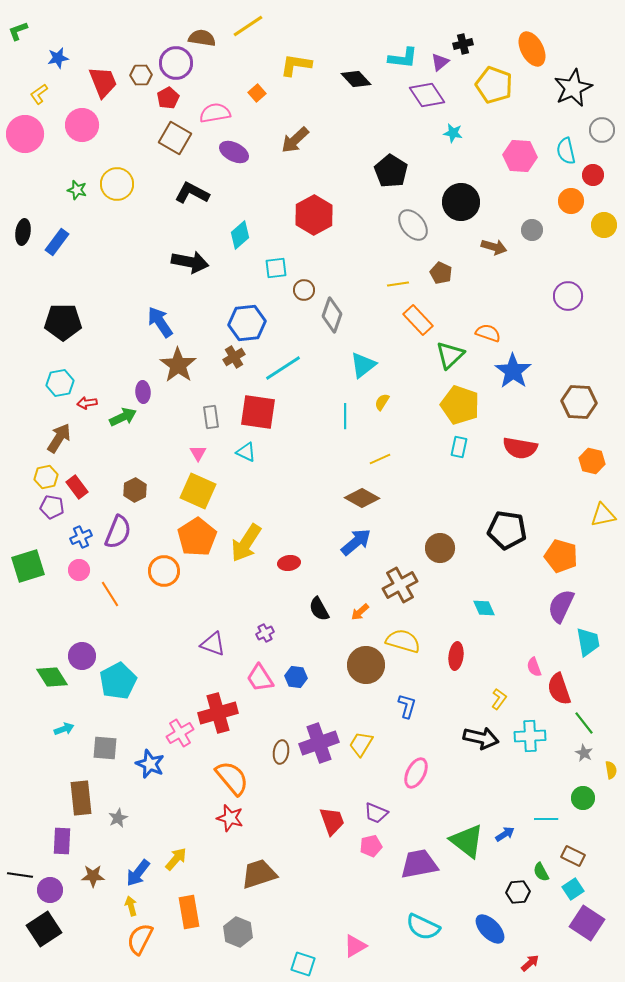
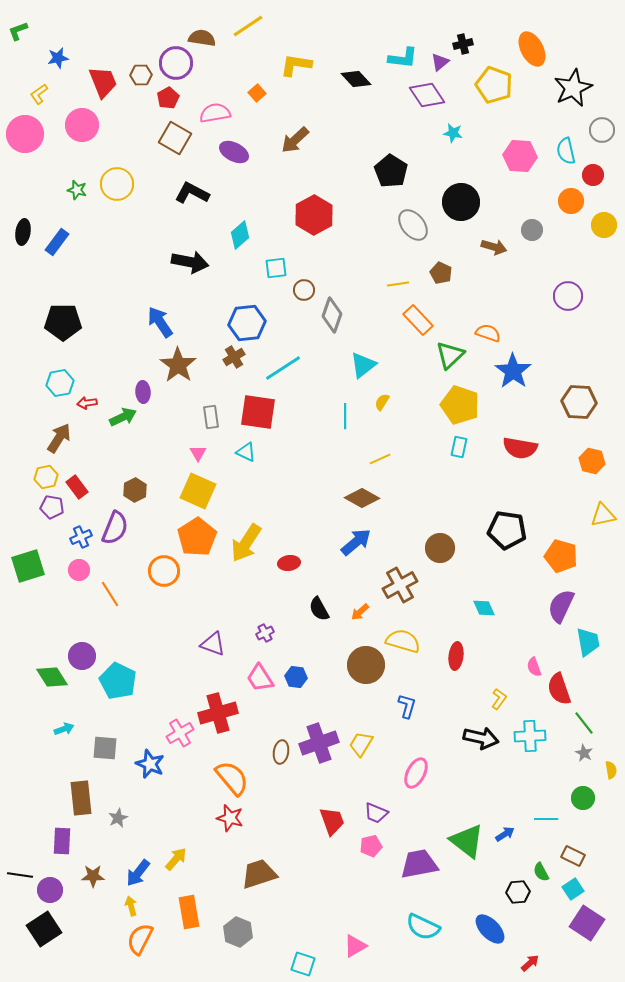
purple semicircle at (118, 532): moved 3 px left, 4 px up
cyan pentagon at (118, 681): rotated 18 degrees counterclockwise
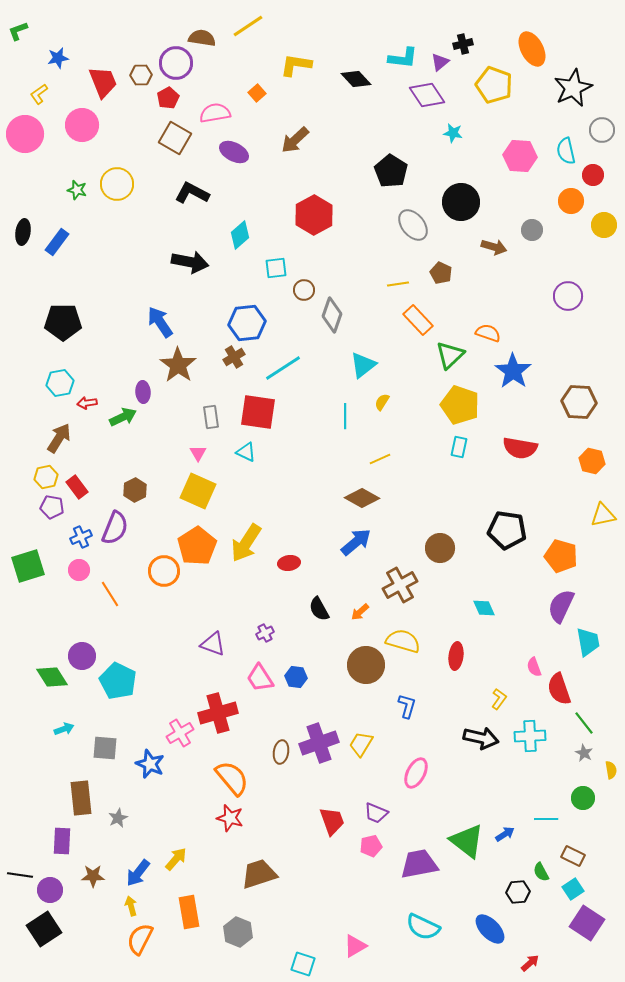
orange pentagon at (197, 537): moved 9 px down
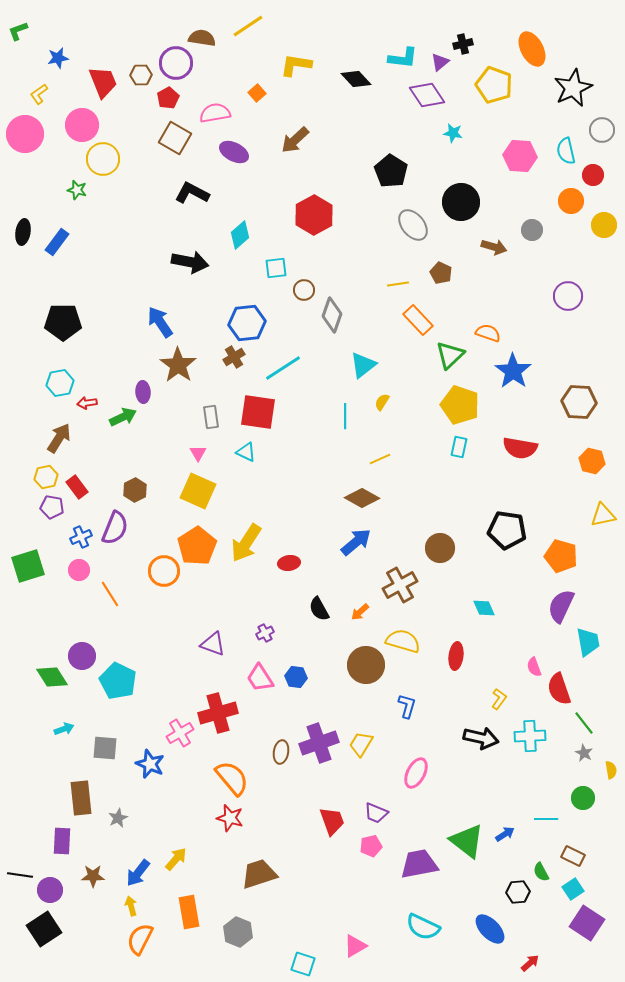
yellow circle at (117, 184): moved 14 px left, 25 px up
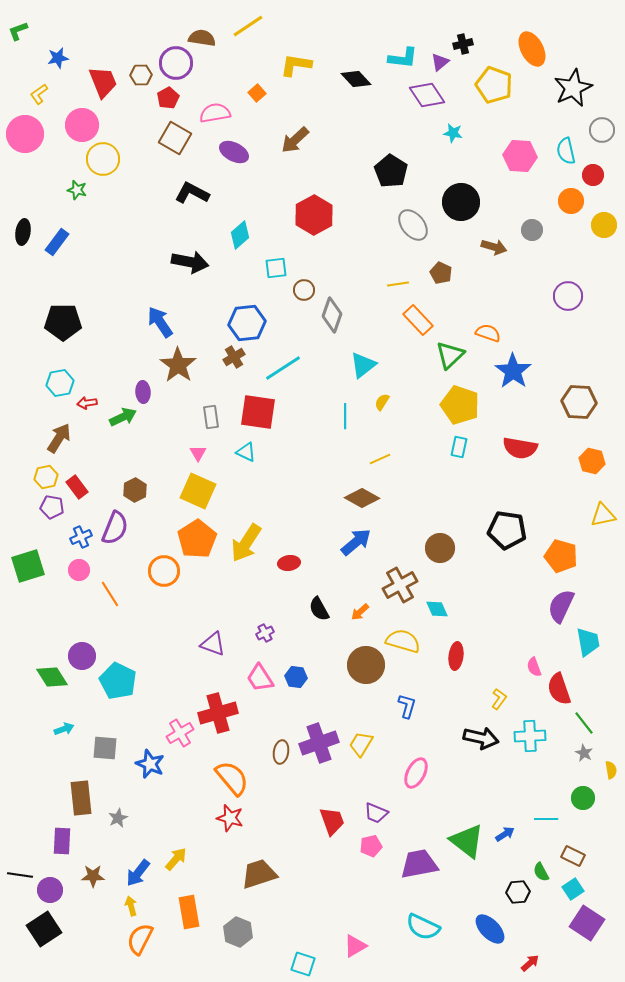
orange pentagon at (197, 546): moved 7 px up
cyan diamond at (484, 608): moved 47 px left, 1 px down
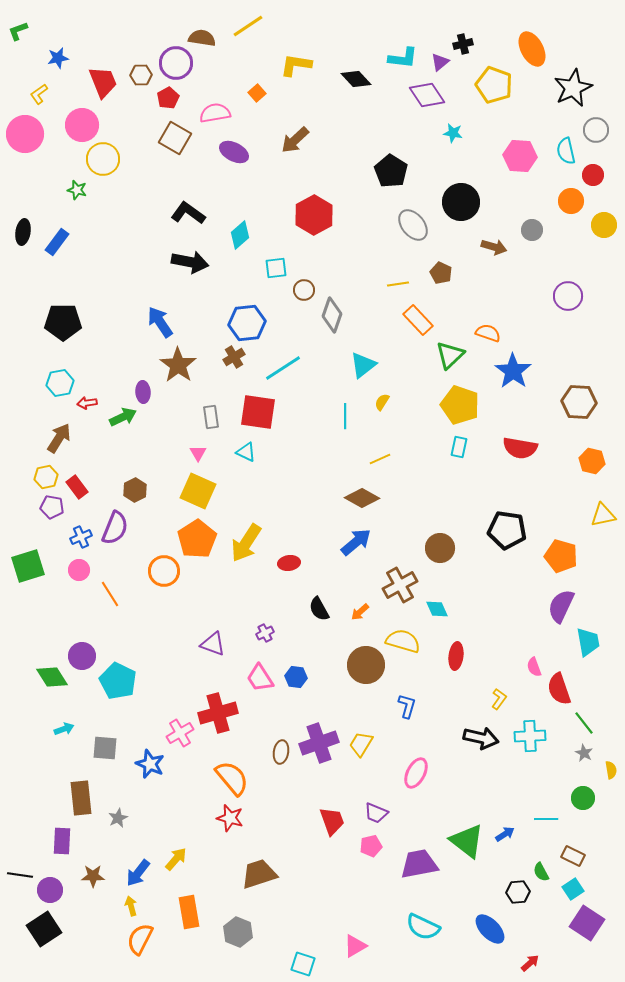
gray circle at (602, 130): moved 6 px left
black L-shape at (192, 193): moved 4 px left, 20 px down; rotated 8 degrees clockwise
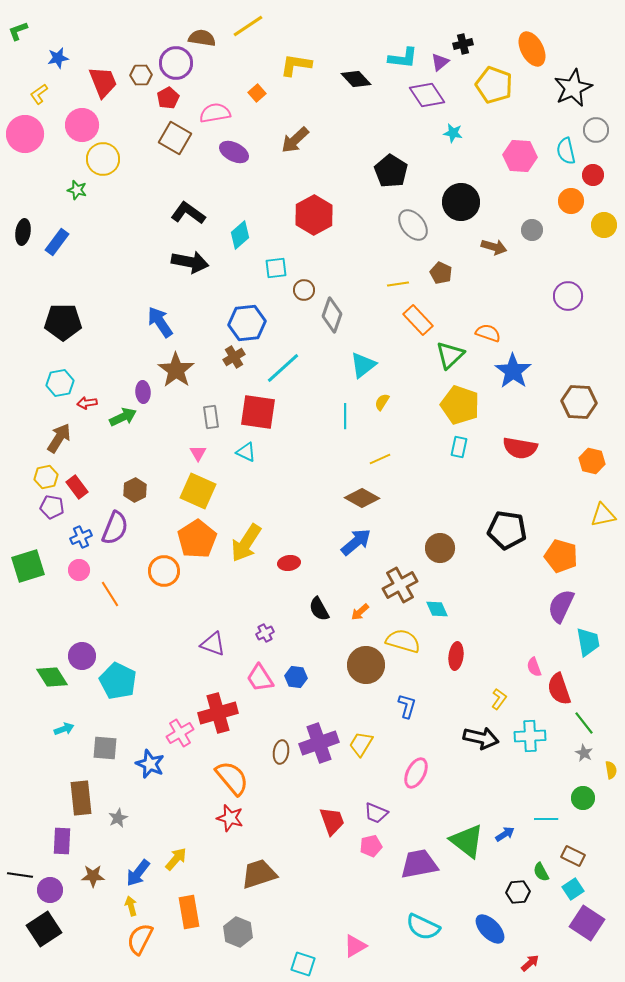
brown star at (178, 365): moved 2 px left, 5 px down
cyan line at (283, 368): rotated 9 degrees counterclockwise
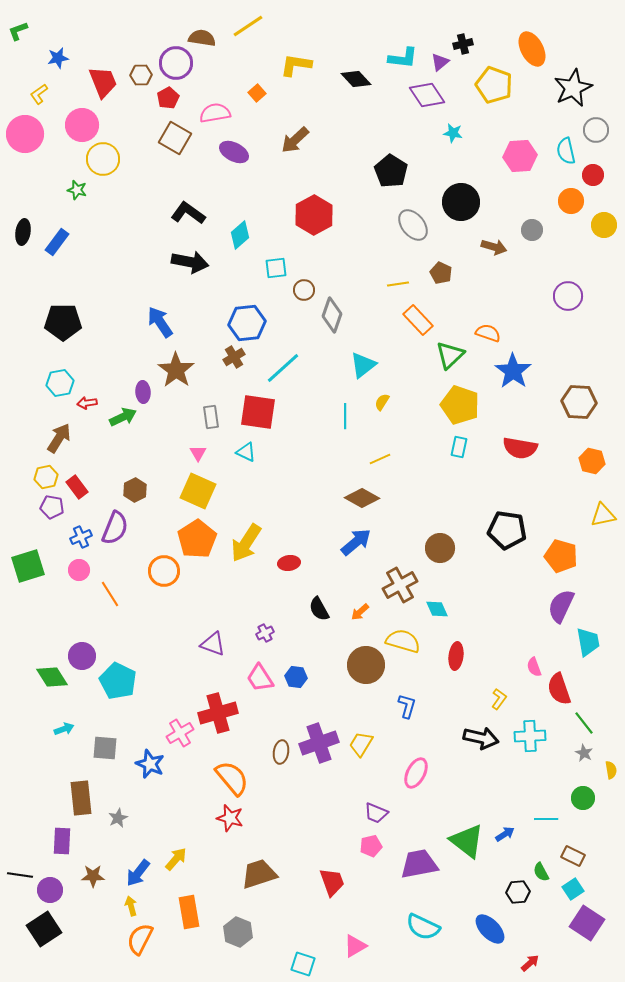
pink hexagon at (520, 156): rotated 8 degrees counterclockwise
red trapezoid at (332, 821): moved 61 px down
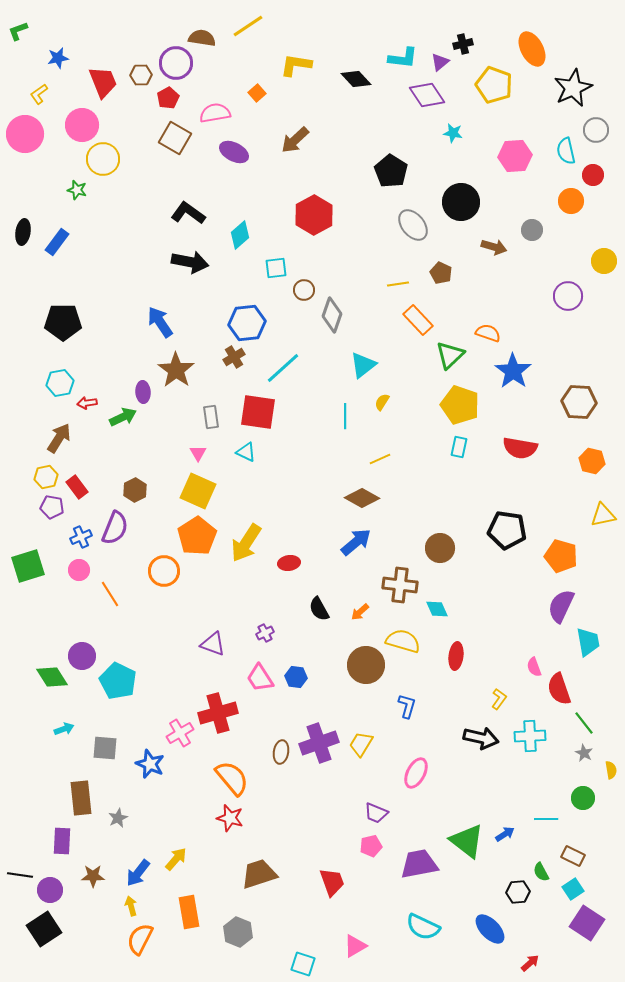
pink hexagon at (520, 156): moved 5 px left
yellow circle at (604, 225): moved 36 px down
orange pentagon at (197, 539): moved 3 px up
brown cross at (400, 585): rotated 36 degrees clockwise
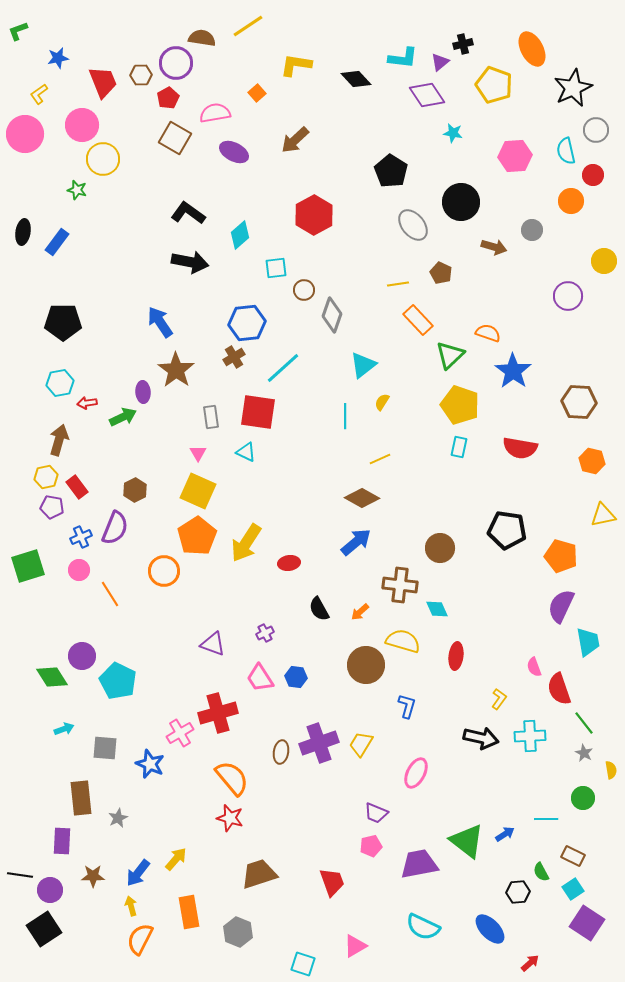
brown arrow at (59, 438): moved 2 px down; rotated 16 degrees counterclockwise
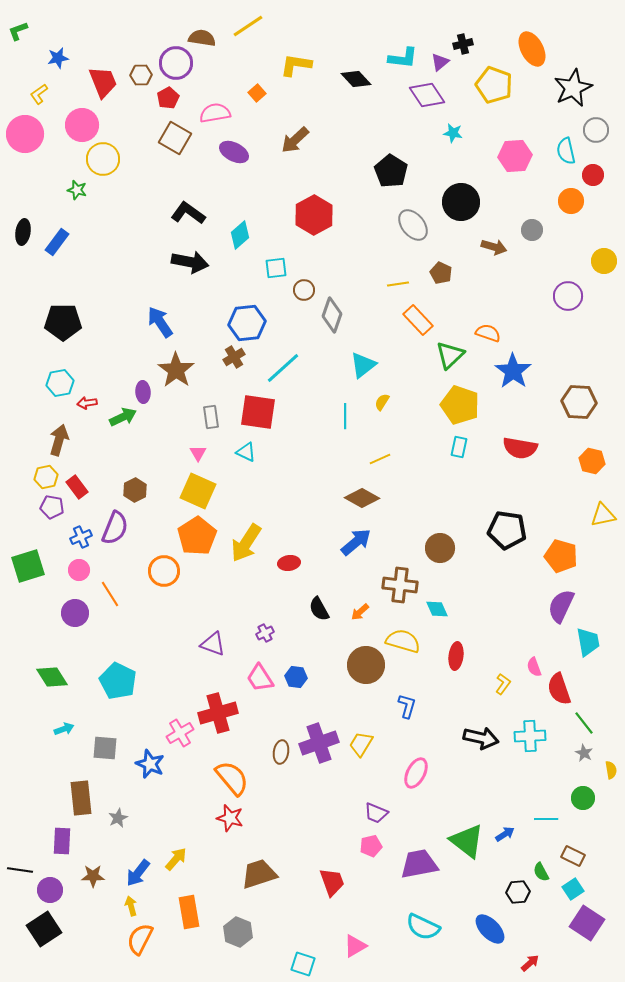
purple circle at (82, 656): moved 7 px left, 43 px up
yellow L-shape at (499, 699): moved 4 px right, 15 px up
black line at (20, 875): moved 5 px up
